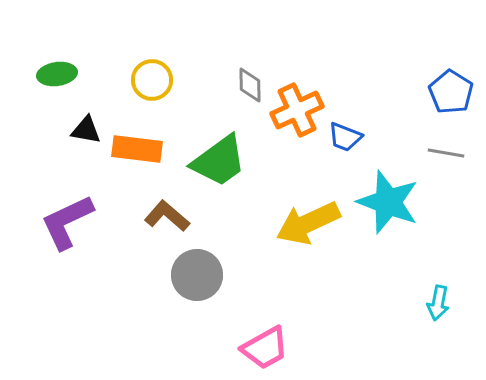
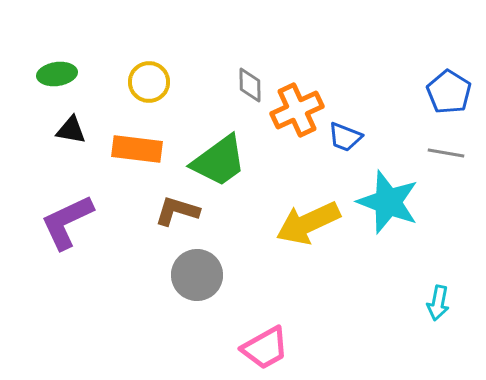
yellow circle: moved 3 px left, 2 px down
blue pentagon: moved 2 px left
black triangle: moved 15 px left
brown L-shape: moved 10 px right, 5 px up; rotated 24 degrees counterclockwise
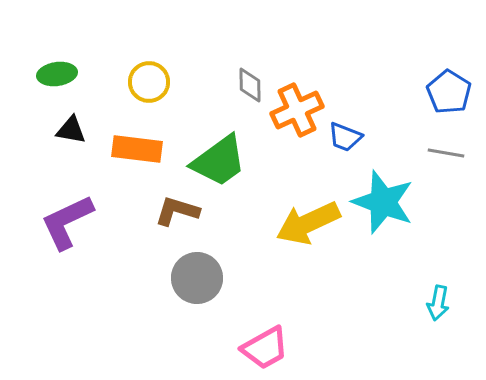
cyan star: moved 5 px left
gray circle: moved 3 px down
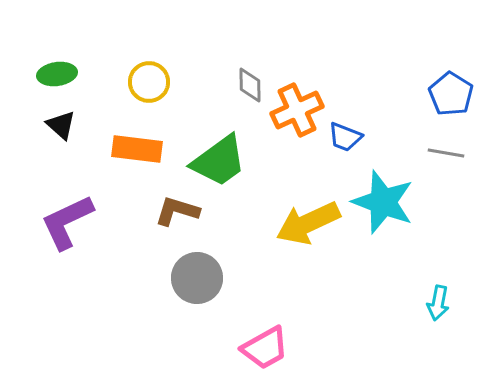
blue pentagon: moved 2 px right, 2 px down
black triangle: moved 10 px left, 5 px up; rotated 32 degrees clockwise
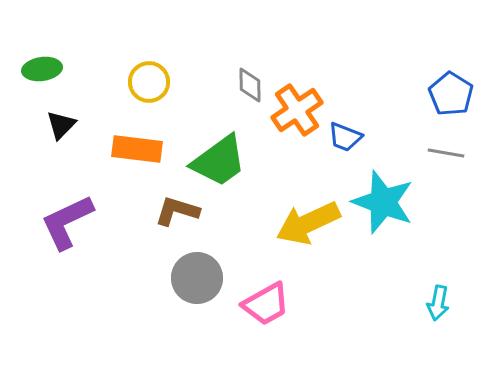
green ellipse: moved 15 px left, 5 px up
orange cross: rotated 9 degrees counterclockwise
black triangle: rotated 32 degrees clockwise
pink trapezoid: moved 1 px right, 44 px up
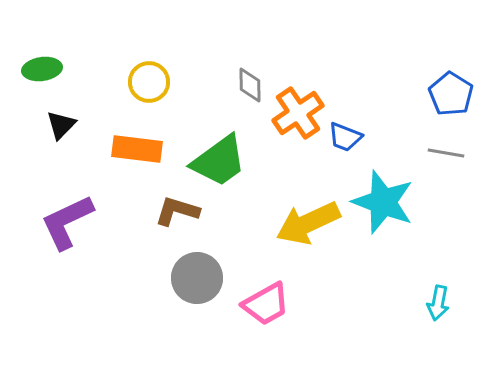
orange cross: moved 1 px right, 3 px down
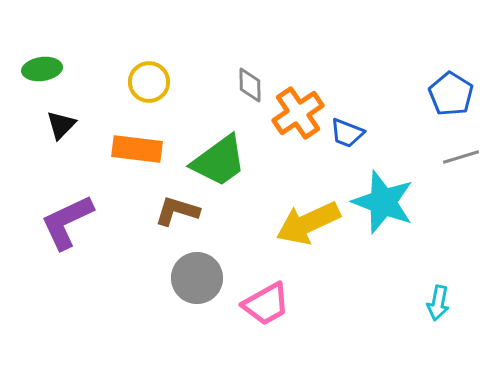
blue trapezoid: moved 2 px right, 4 px up
gray line: moved 15 px right, 4 px down; rotated 27 degrees counterclockwise
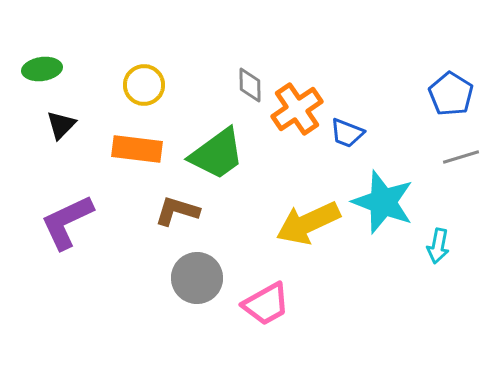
yellow circle: moved 5 px left, 3 px down
orange cross: moved 1 px left, 4 px up
green trapezoid: moved 2 px left, 7 px up
cyan arrow: moved 57 px up
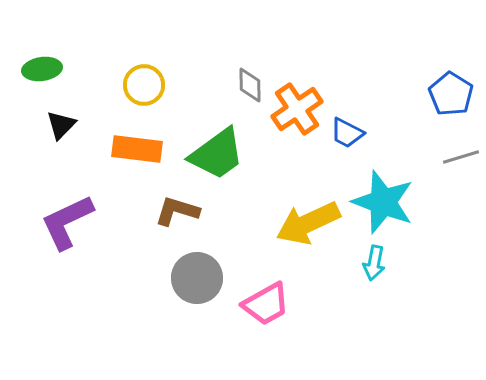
blue trapezoid: rotated 6 degrees clockwise
cyan arrow: moved 64 px left, 17 px down
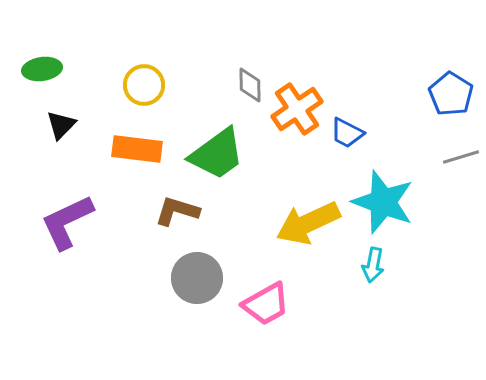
cyan arrow: moved 1 px left, 2 px down
